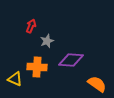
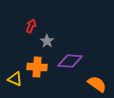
gray star: rotated 16 degrees counterclockwise
purple diamond: moved 1 px left, 1 px down
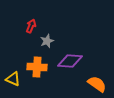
gray star: rotated 16 degrees clockwise
yellow triangle: moved 2 px left
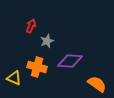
orange cross: rotated 12 degrees clockwise
yellow triangle: moved 1 px right, 1 px up
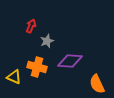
yellow triangle: moved 1 px up
orange semicircle: rotated 150 degrees counterclockwise
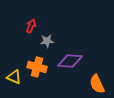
gray star: rotated 16 degrees clockwise
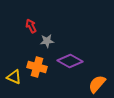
red arrow: rotated 48 degrees counterclockwise
purple diamond: rotated 25 degrees clockwise
orange semicircle: rotated 66 degrees clockwise
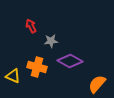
gray star: moved 4 px right
yellow triangle: moved 1 px left, 1 px up
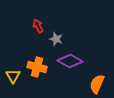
red arrow: moved 7 px right
gray star: moved 5 px right, 2 px up; rotated 24 degrees clockwise
yellow triangle: rotated 35 degrees clockwise
orange semicircle: rotated 18 degrees counterclockwise
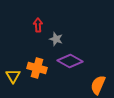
red arrow: moved 1 px up; rotated 24 degrees clockwise
orange cross: moved 1 px down
orange semicircle: moved 1 px right, 1 px down
